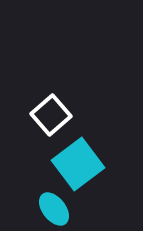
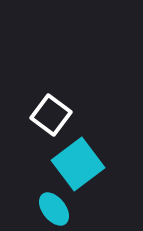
white square: rotated 12 degrees counterclockwise
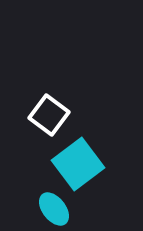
white square: moved 2 px left
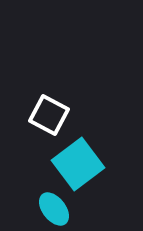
white square: rotated 9 degrees counterclockwise
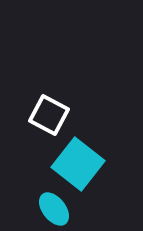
cyan square: rotated 15 degrees counterclockwise
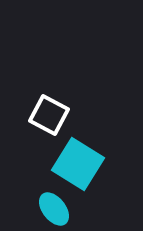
cyan square: rotated 6 degrees counterclockwise
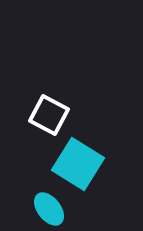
cyan ellipse: moved 5 px left
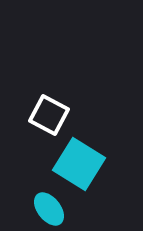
cyan square: moved 1 px right
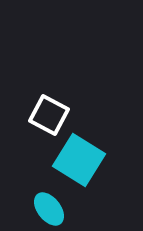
cyan square: moved 4 px up
